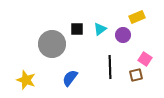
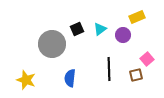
black square: rotated 24 degrees counterclockwise
pink square: moved 2 px right; rotated 16 degrees clockwise
black line: moved 1 px left, 2 px down
blue semicircle: rotated 30 degrees counterclockwise
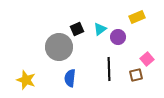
purple circle: moved 5 px left, 2 px down
gray circle: moved 7 px right, 3 px down
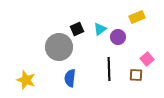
brown square: rotated 16 degrees clockwise
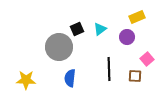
purple circle: moved 9 px right
brown square: moved 1 px left, 1 px down
yellow star: rotated 18 degrees counterclockwise
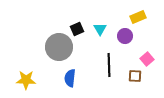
yellow rectangle: moved 1 px right
cyan triangle: rotated 24 degrees counterclockwise
purple circle: moved 2 px left, 1 px up
black line: moved 4 px up
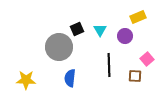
cyan triangle: moved 1 px down
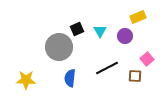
cyan triangle: moved 1 px down
black line: moved 2 px left, 3 px down; rotated 65 degrees clockwise
